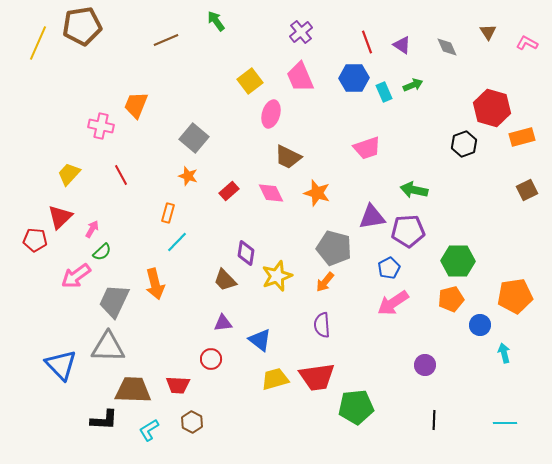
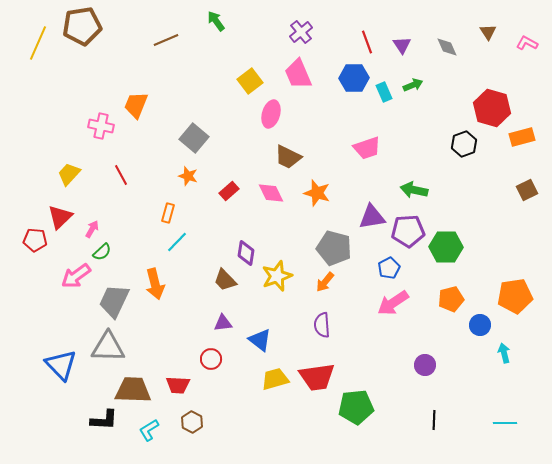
purple triangle at (402, 45): rotated 24 degrees clockwise
pink trapezoid at (300, 77): moved 2 px left, 3 px up
green hexagon at (458, 261): moved 12 px left, 14 px up
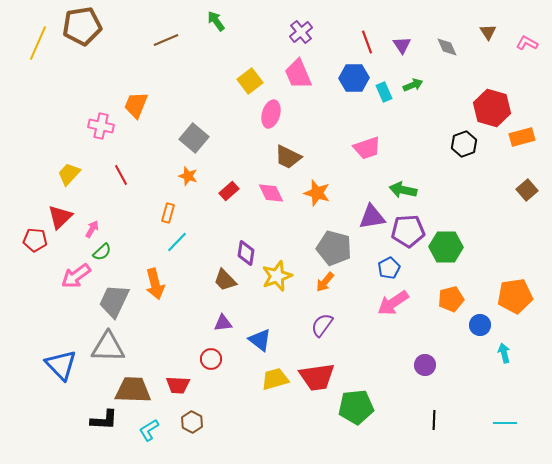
green arrow at (414, 190): moved 11 px left
brown square at (527, 190): rotated 15 degrees counterclockwise
purple semicircle at (322, 325): rotated 40 degrees clockwise
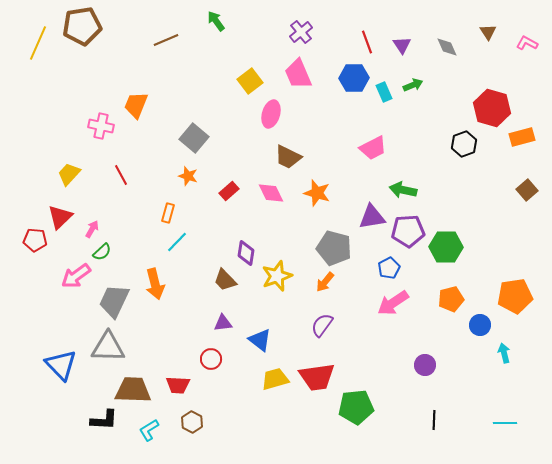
pink trapezoid at (367, 148): moved 6 px right; rotated 8 degrees counterclockwise
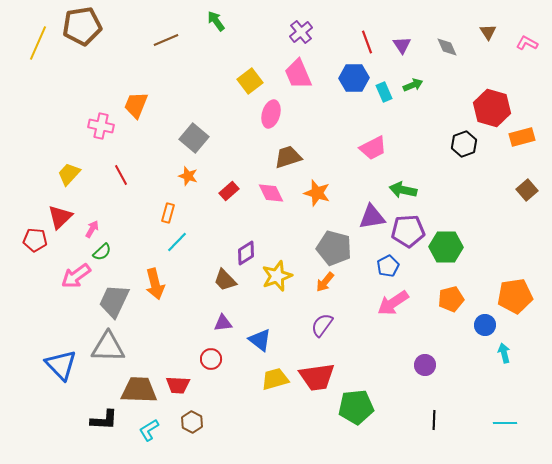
brown trapezoid at (288, 157): rotated 136 degrees clockwise
purple diamond at (246, 253): rotated 50 degrees clockwise
blue pentagon at (389, 268): moved 1 px left, 2 px up
blue circle at (480, 325): moved 5 px right
brown trapezoid at (133, 390): moved 6 px right
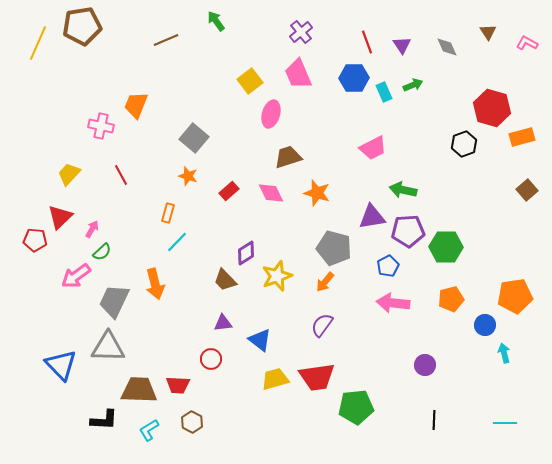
pink arrow at (393, 303): rotated 40 degrees clockwise
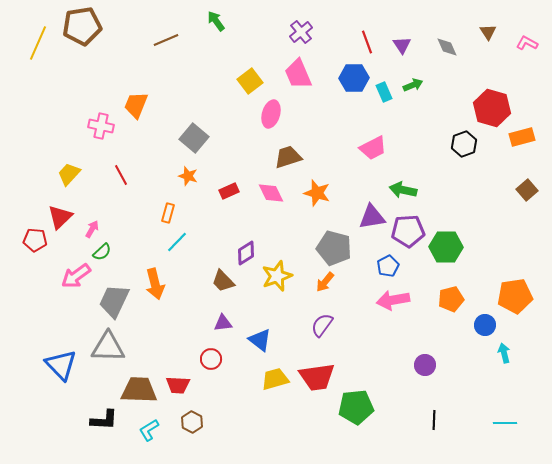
red rectangle at (229, 191): rotated 18 degrees clockwise
brown trapezoid at (225, 280): moved 2 px left, 1 px down
pink arrow at (393, 303): moved 3 px up; rotated 16 degrees counterclockwise
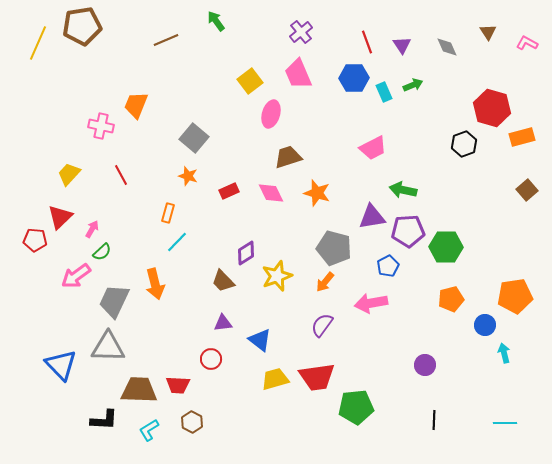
pink arrow at (393, 300): moved 22 px left, 3 px down
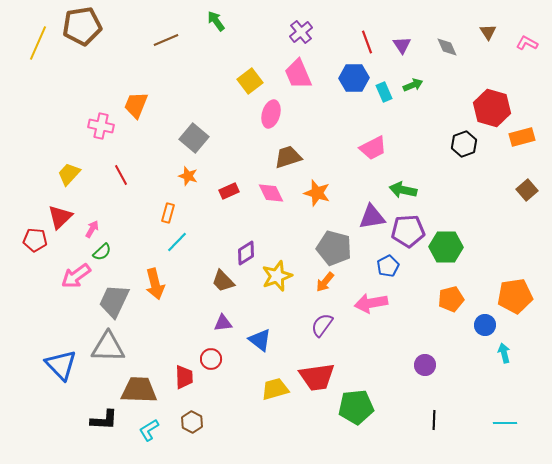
yellow trapezoid at (275, 379): moved 10 px down
red trapezoid at (178, 385): moved 6 px right, 8 px up; rotated 95 degrees counterclockwise
